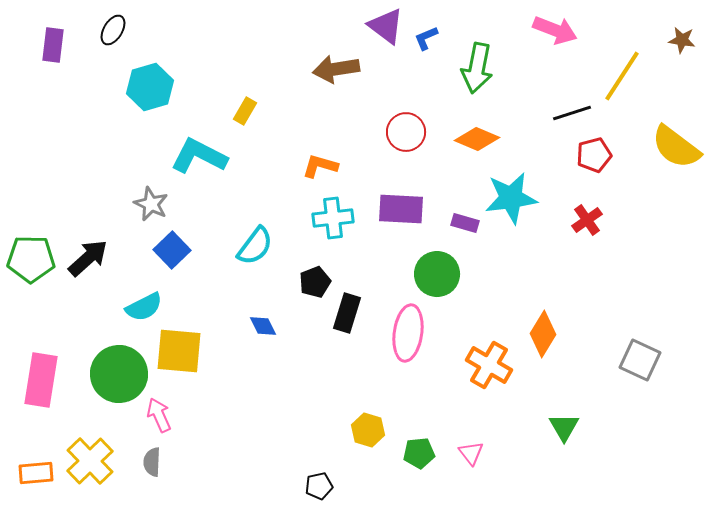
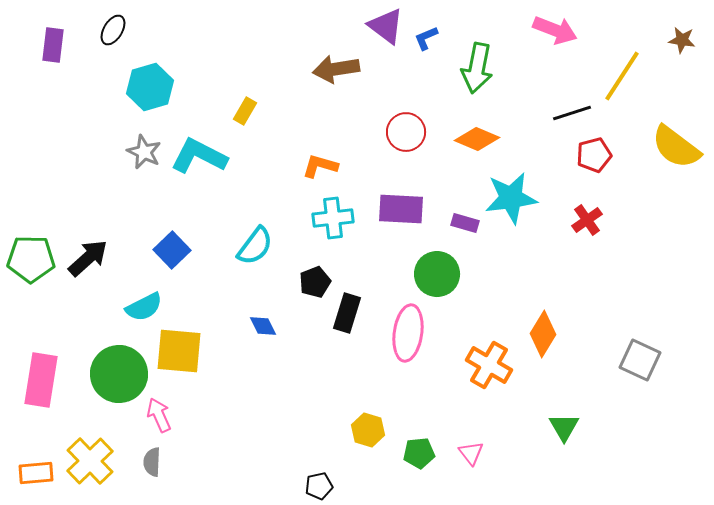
gray star at (151, 204): moved 7 px left, 52 px up
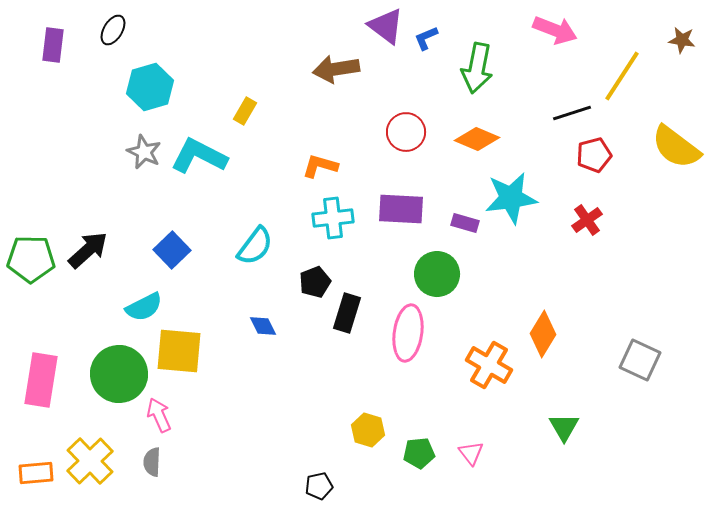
black arrow at (88, 258): moved 8 px up
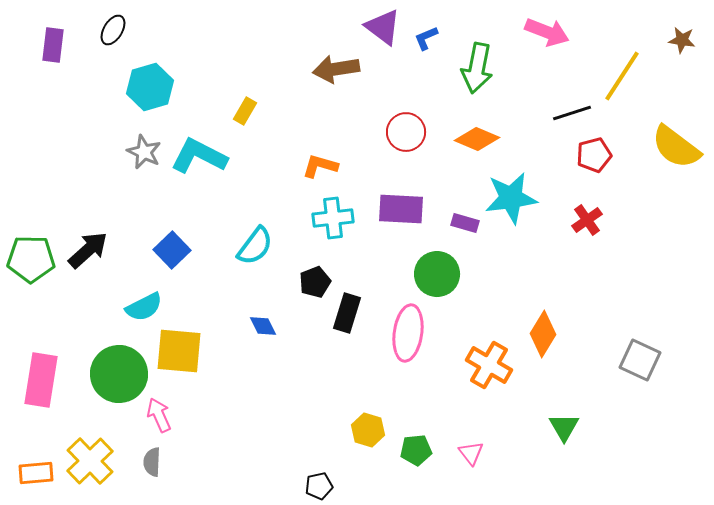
purple triangle at (386, 26): moved 3 px left, 1 px down
pink arrow at (555, 30): moved 8 px left, 2 px down
green pentagon at (419, 453): moved 3 px left, 3 px up
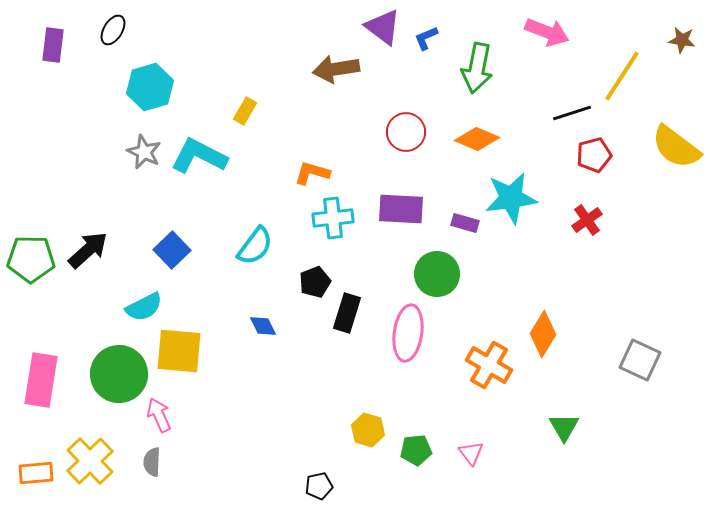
orange L-shape at (320, 166): moved 8 px left, 7 px down
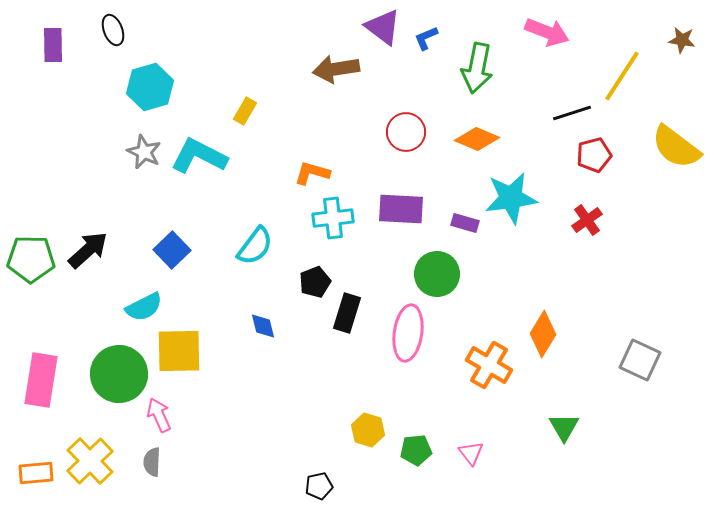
black ellipse at (113, 30): rotated 52 degrees counterclockwise
purple rectangle at (53, 45): rotated 8 degrees counterclockwise
blue diamond at (263, 326): rotated 12 degrees clockwise
yellow square at (179, 351): rotated 6 degrees counterclockwise
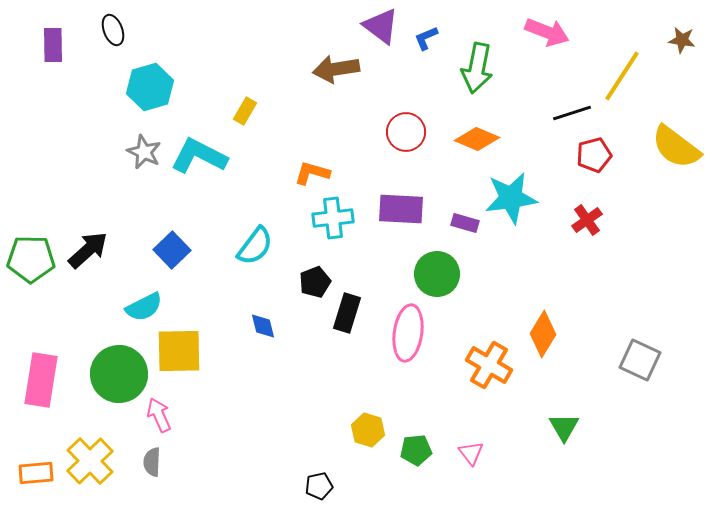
purple triangle at (383, 27): moved 2 px left, 1 px up
